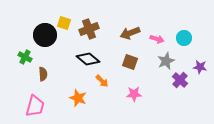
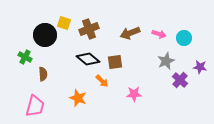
pink arrow: moved 2 px right, 5 px up
brown square: moved 15 px left; rotated 28 degrees counterclockwise
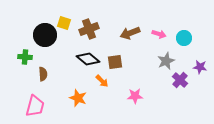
green cross: rotated 24 degrees counterclockwise
pink star: moved 1 px right, 2 px down
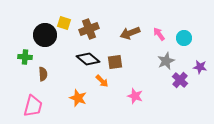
pink arrow: rotated 144 degrees counterclockwise
pink star: rotated 21 degrees clockwise
pink trapezoid: moved 2 px left
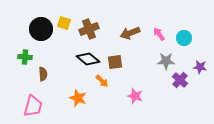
black circle: moved 4 px left, 6 px up
gray star: rotated 24 degrees clockwise
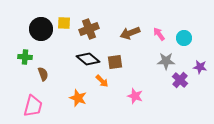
yellow square: rotated 16 degrees counterclockwise
brown semicircle: rotated 16 degrees counterclockwise
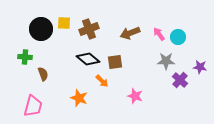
cyan circle: moved 6 px left, 1 px up
orange star: moved 1 px right
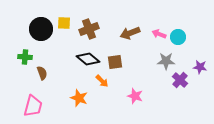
pink arrow: rotated 32 degrees counterclockwise
brown semicircle: moved 1 px left, 1 px up
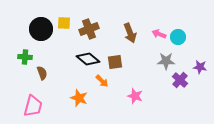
brown arrow: rotated 90 degrees counterclockwise
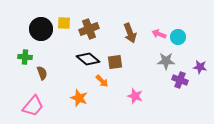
purple cross: rotated 21 degrees counterclockwise
pink trapezoid: rotated 25 degrees clockwise
